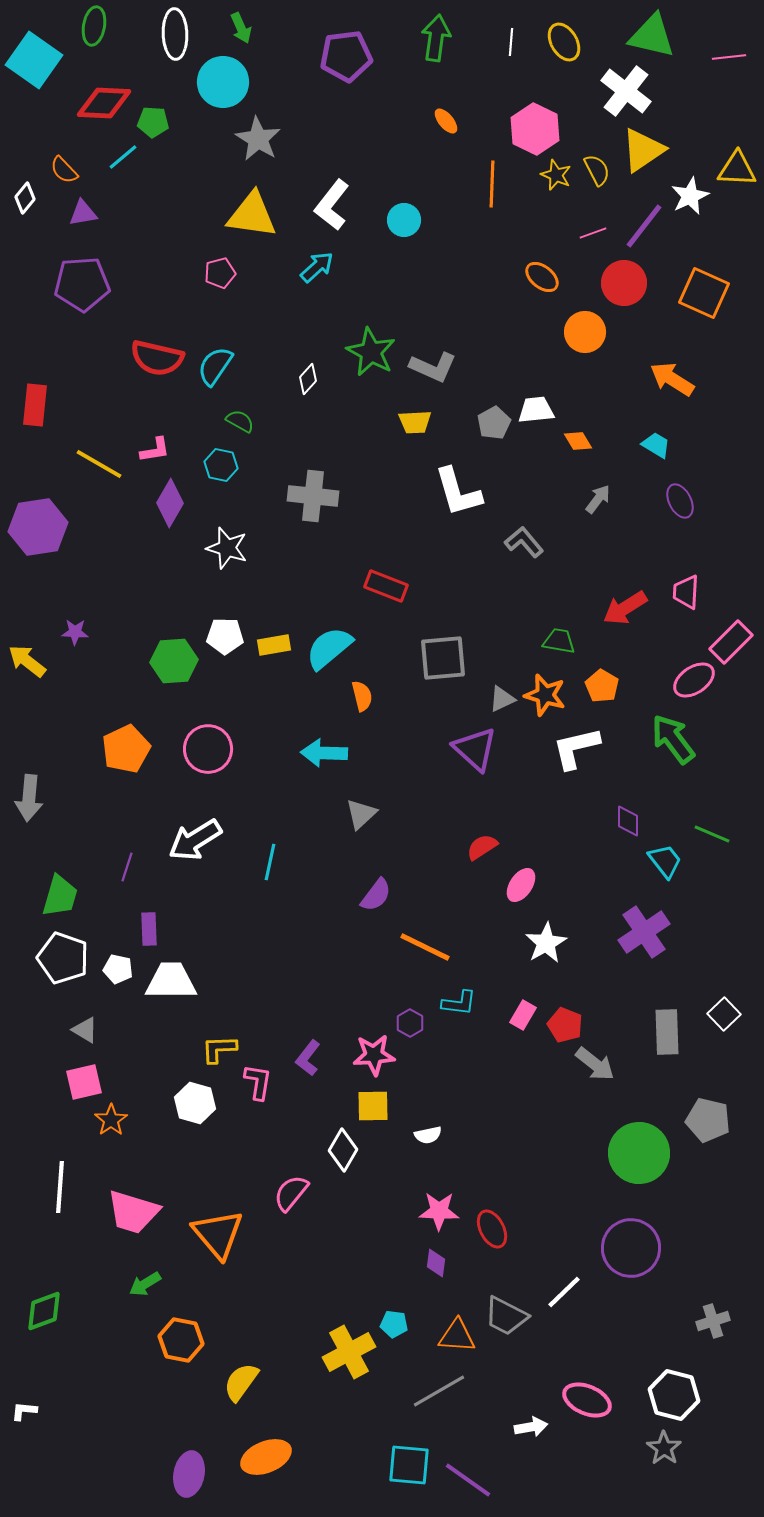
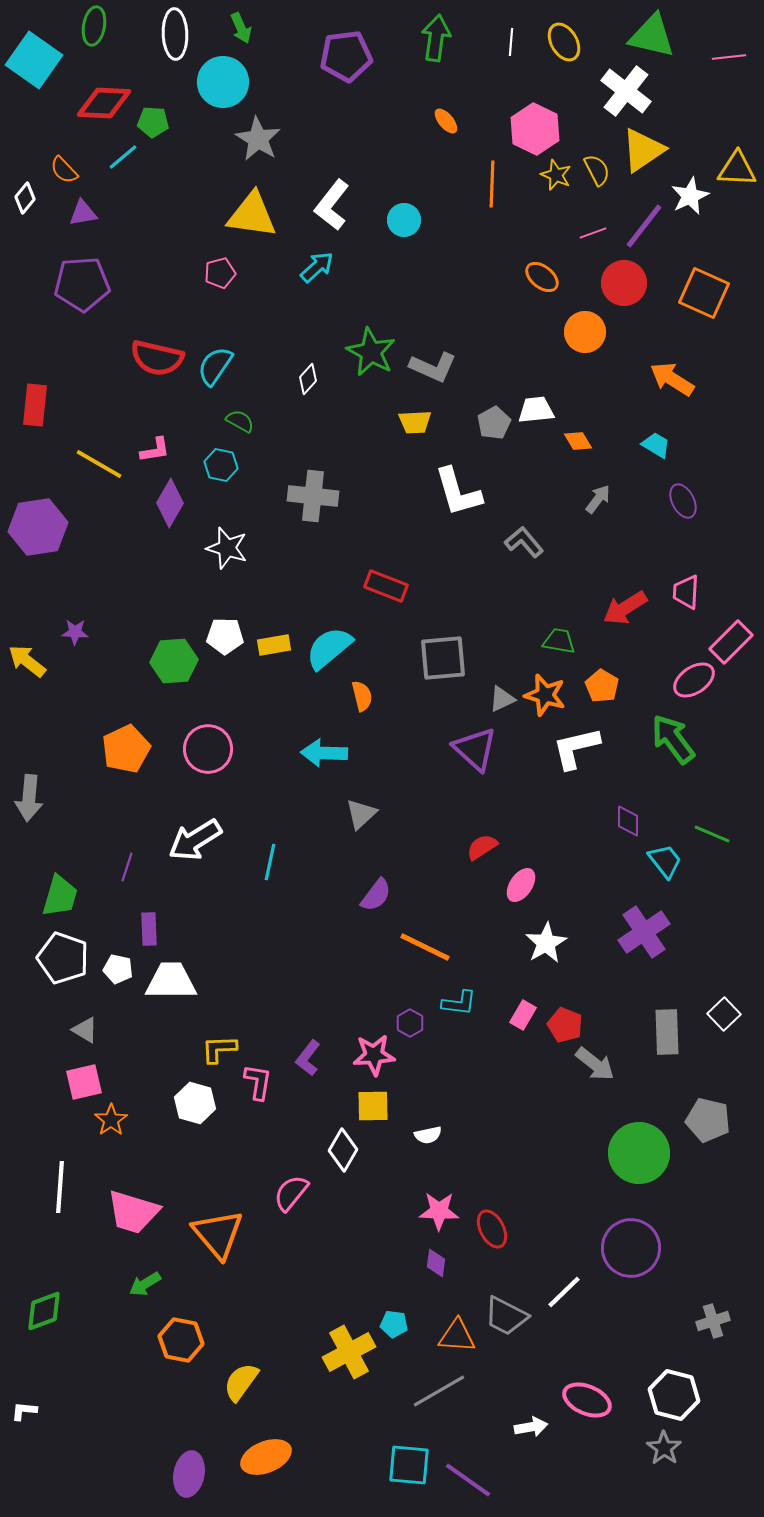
purple ellipse at (680, 501): moved 3 px right
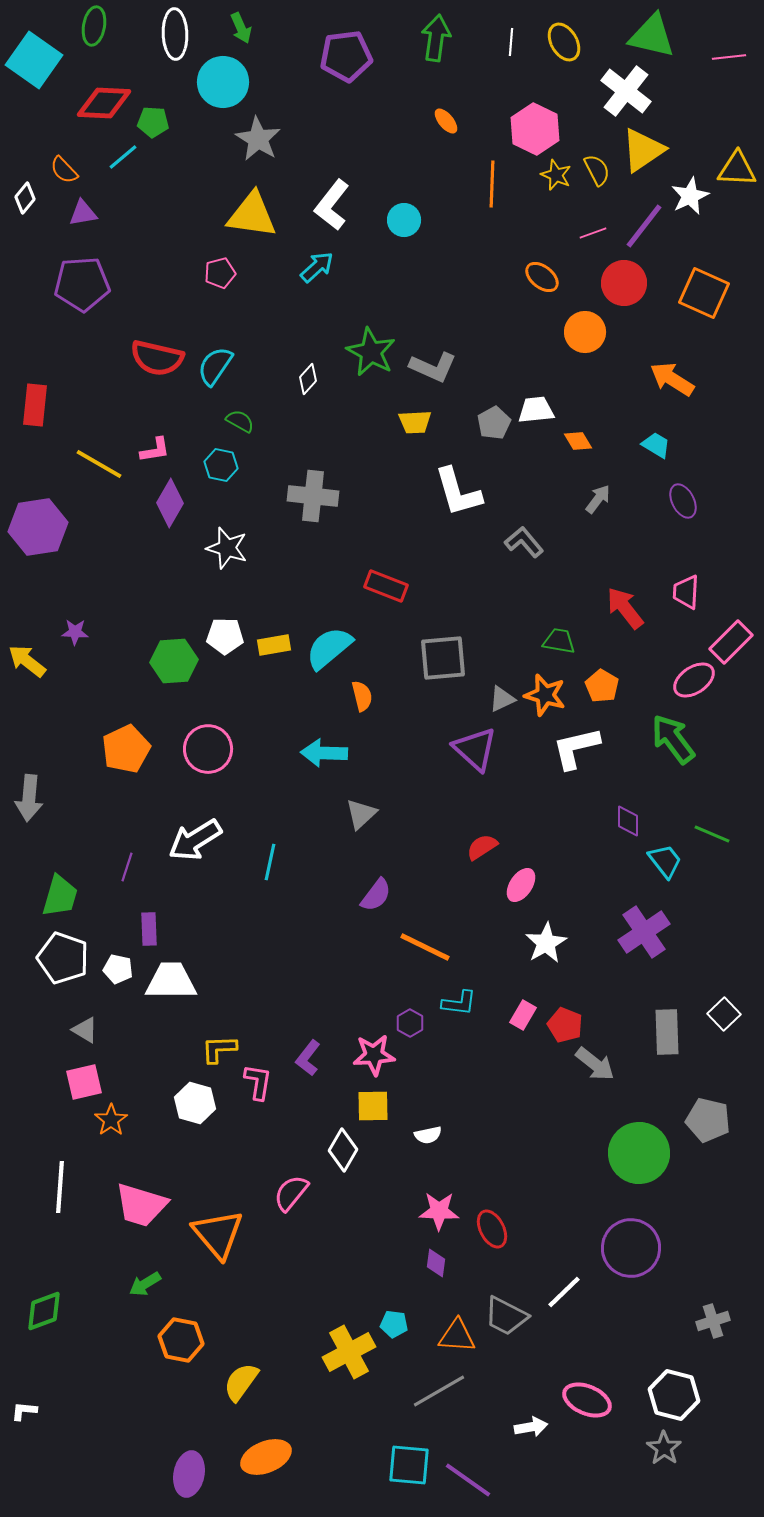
red arrow at (625, 608): rotated 84 degrees clockwise
pink trapezoid at (133, 1212): moved 8 px right, 7 px up
